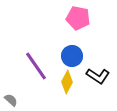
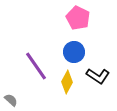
pink pentagon: rotated 15 degrees clockwise
blue circle: moved 2 px right, 4 px up
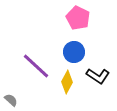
purple line: rotated 12 degrees counterclockwise
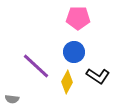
pink pentagon: rotated 25 degrees counterclockwise
gray semicircle: moved 1 px right, 1 px up; rotated 144 degrees clockwise
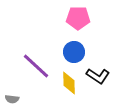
yellow diamond: moved 2 px right, 1 px down; rotated 30 degrees counterclockwise
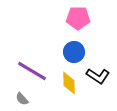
purple line: moved 4 px left, 5 px down; rotated 12 degrees counterclockwise
gray semicircle: moved 10 px right; rotated 40 degrees clockwise
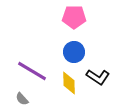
pink pentagon: moved 4 px left, 1 px up
black L-shape: moved 1 px down
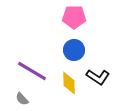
blue circle: moved 2 px up
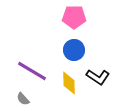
gray semicircle: moved 1 px right
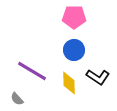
gray semicircle: moved 6 px left
